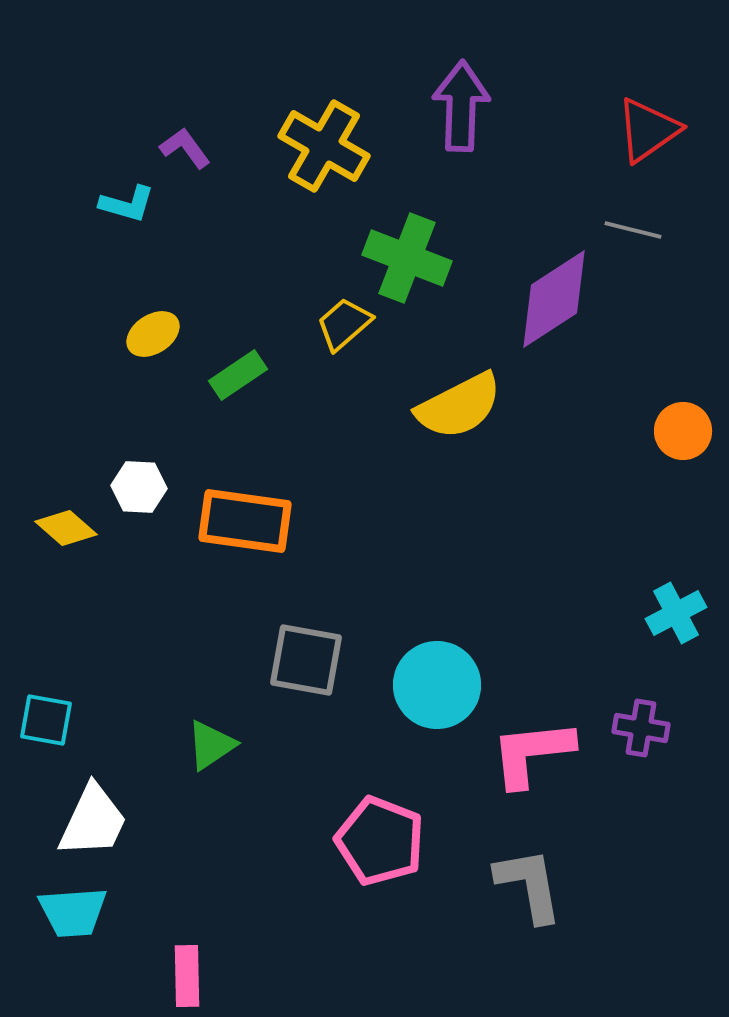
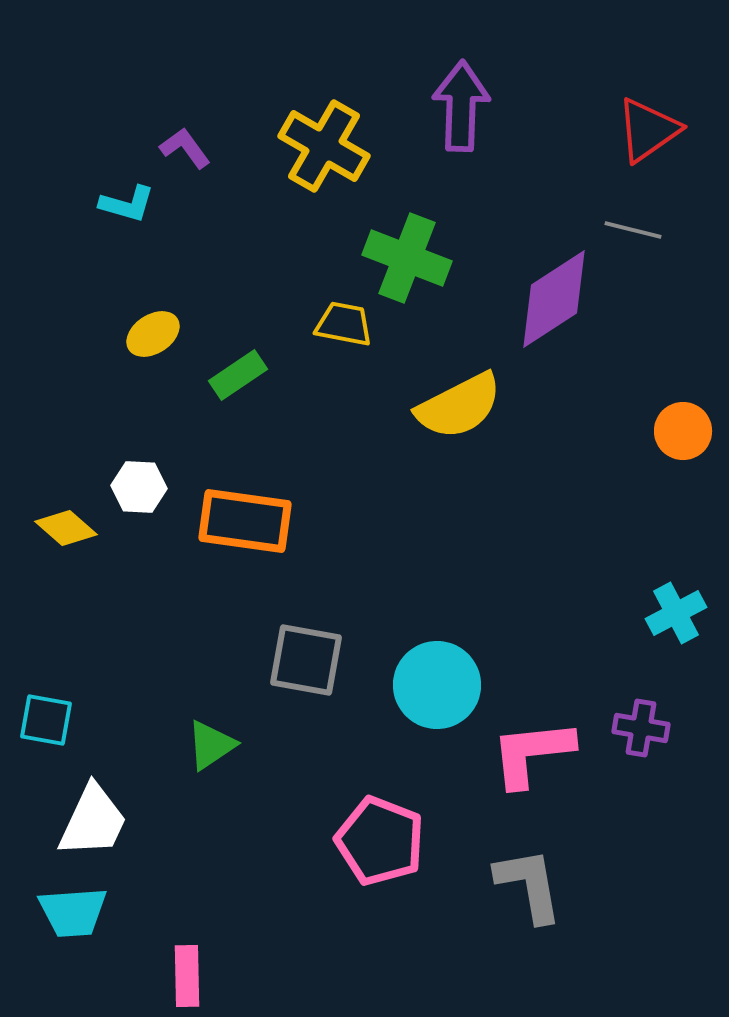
yellow trapezoid: rotated 52 degrees clockwise
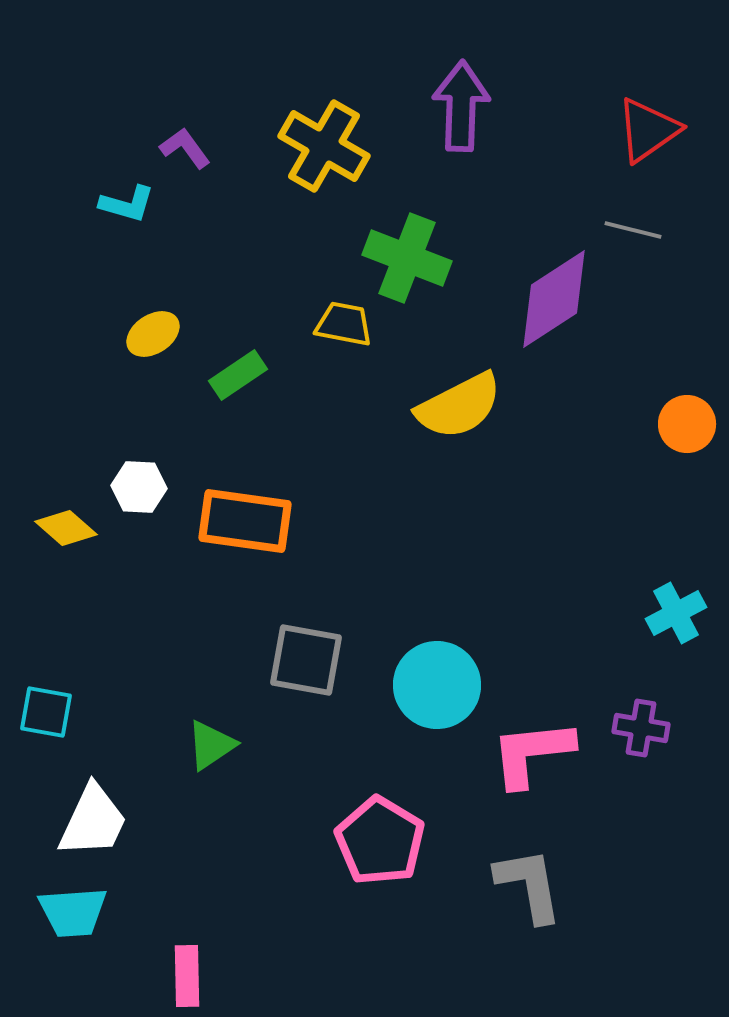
orange circle: moved 4 px right, 7 px up
cyan square: moved 8 px up
pink pentagon: rotated 10 degrees clockwise
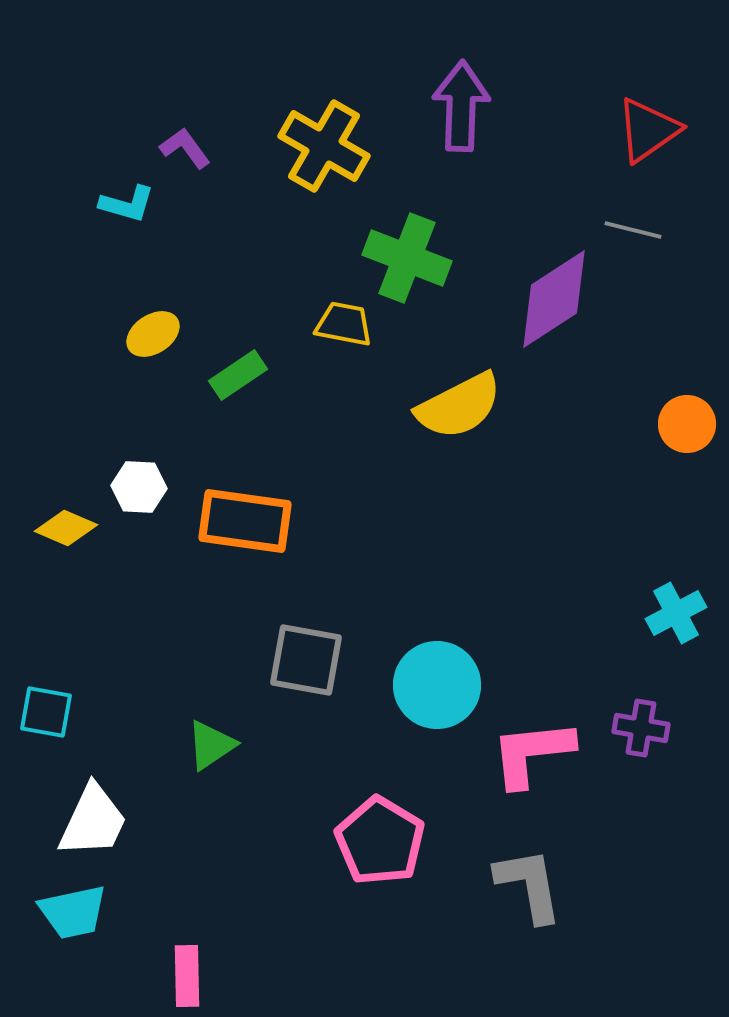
yellow diamond: rotated 18 degrees counterclockwise
cyan trapezoid: rotated 8 degrees counterclockwise
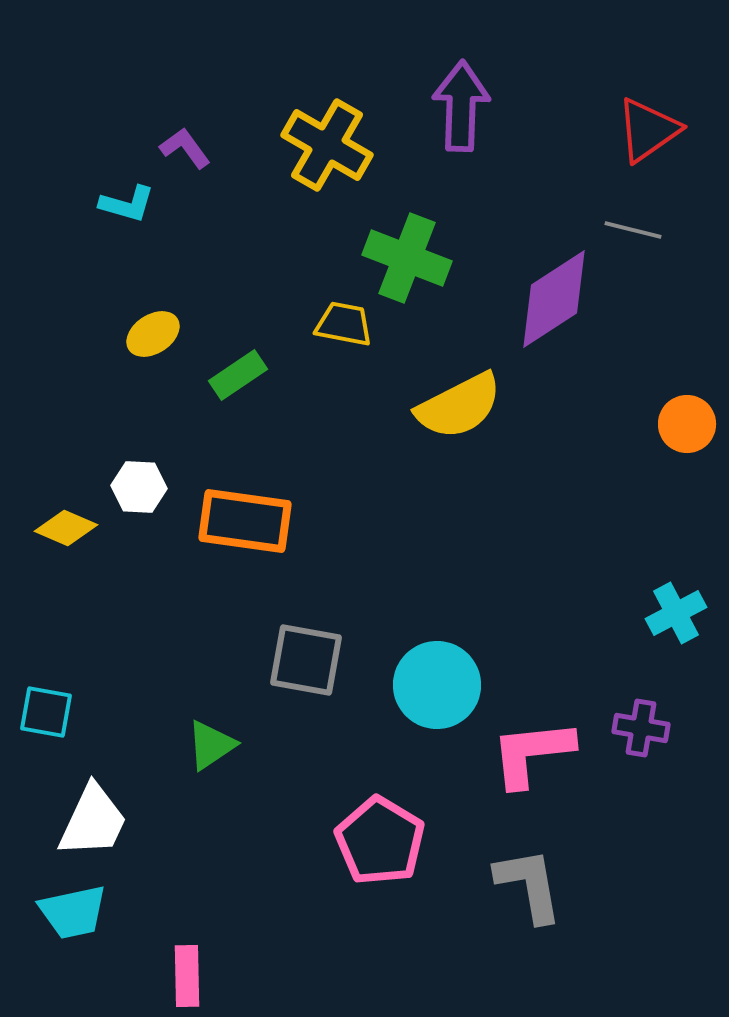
yellow cross: moved 3 px right, 1 px up
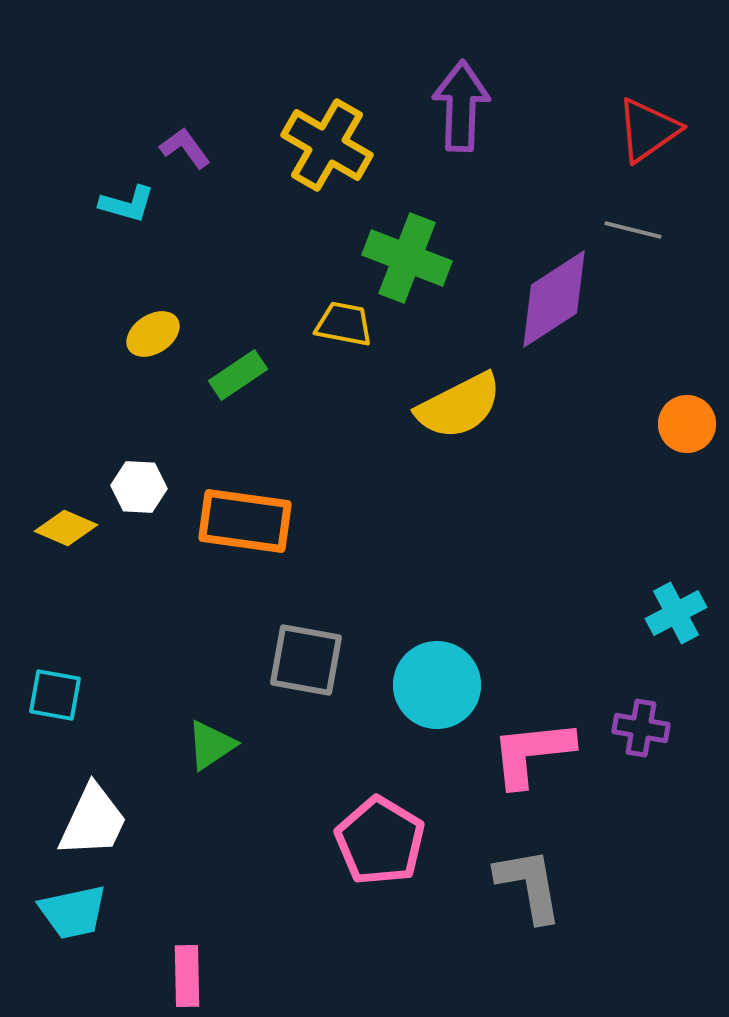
cyan square: moved 9 px right, 17 px up
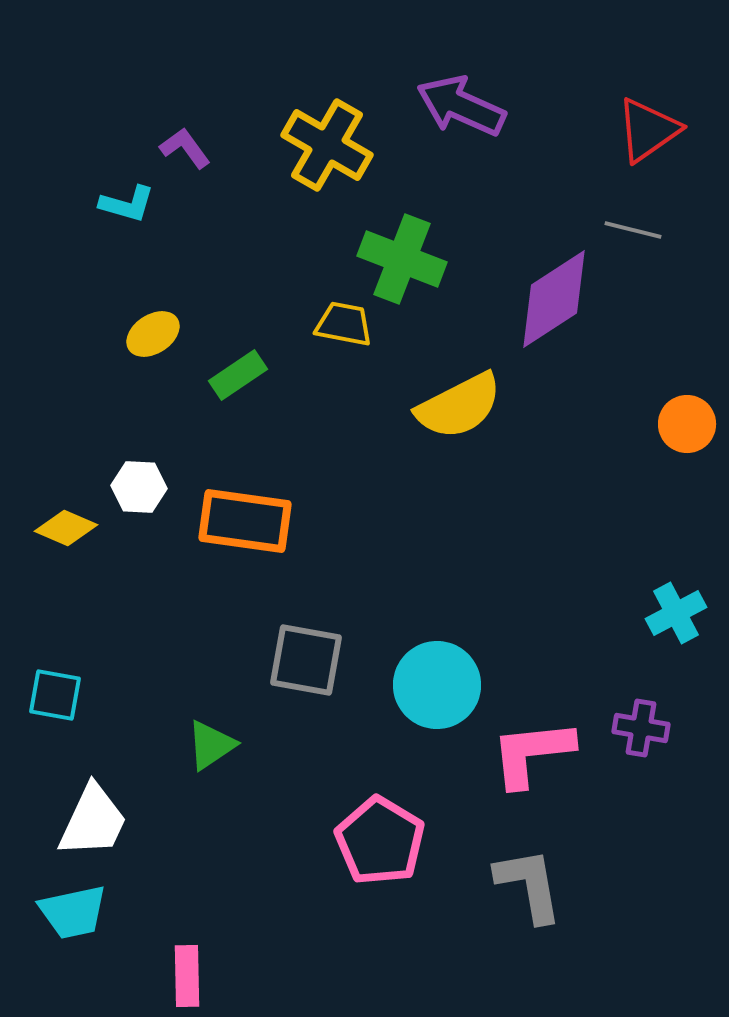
purple arrow: rotated 68 degrees counterclockwise
green cross: moved 5 px left, 1 px down
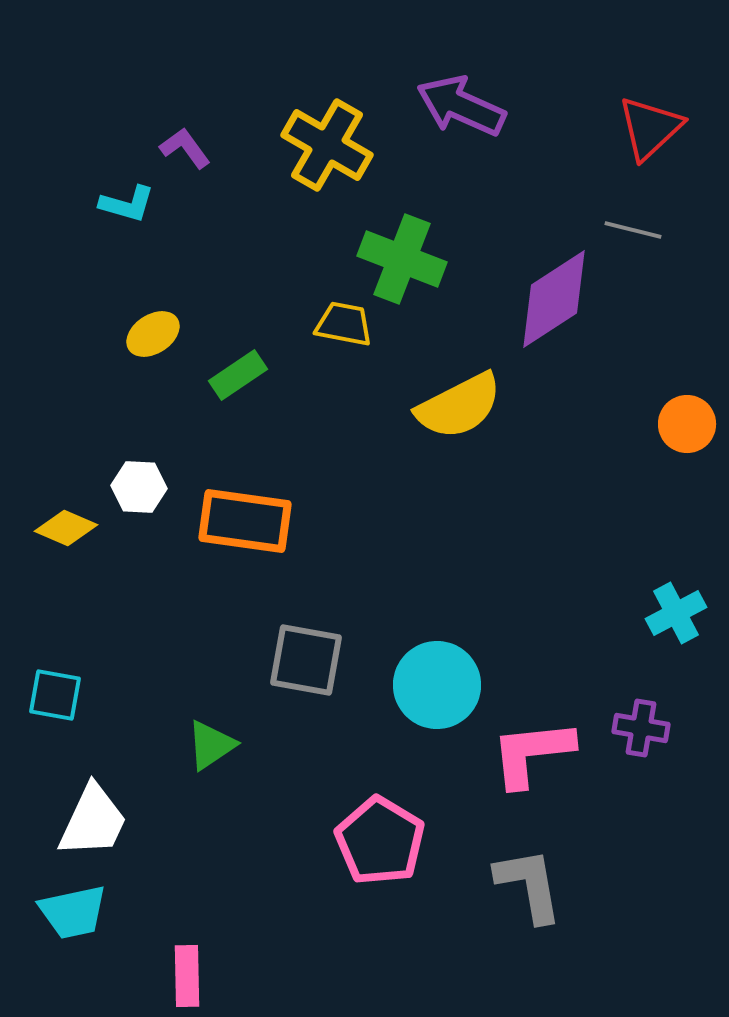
red triangle: moved 2 px right, 2 px up; rotated 8 degrees counterclockwise
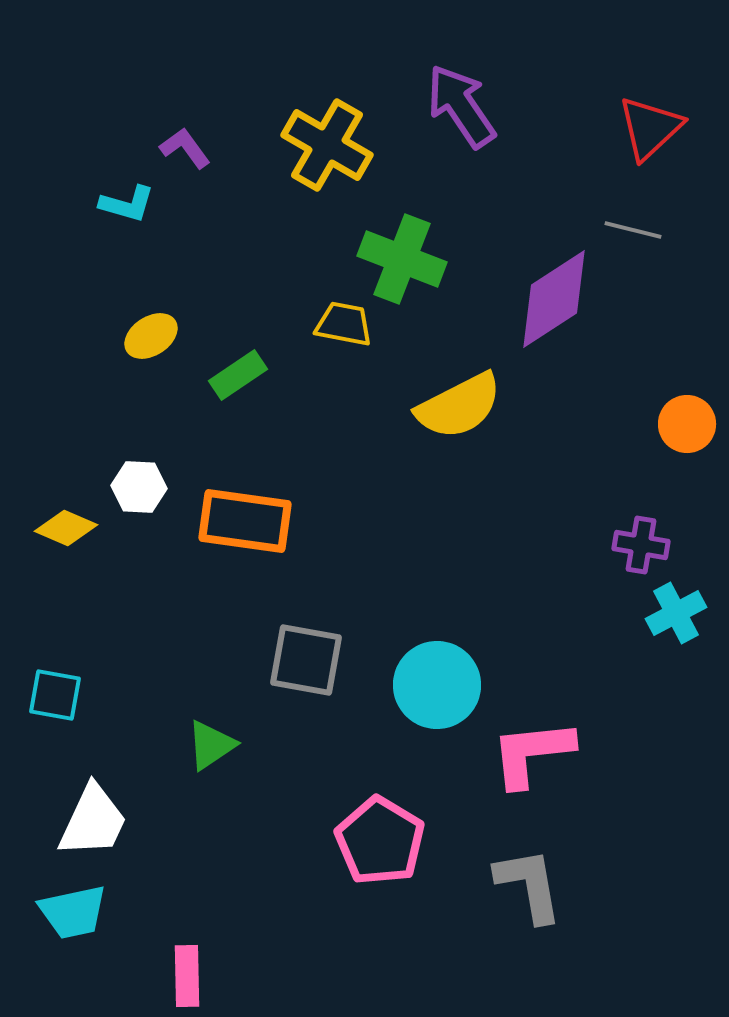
purple arrow: rotated 32 degrees clockwise
yellow ellipse: moved 2 px left, 2 px down
purple cross: moved 183 px up
